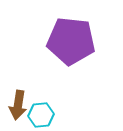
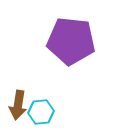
cyan hexagon: moved 3 px up
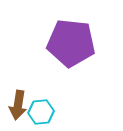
purple pentagon: moved 2 px down
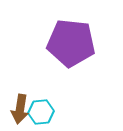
brown arrow: moved 2 px right, 4 px down
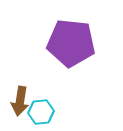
brown arrow: moved 8 px up
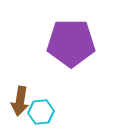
purple pentagon: rotated 6 degrees counterclockwise
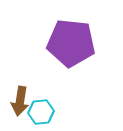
purple pentagon: rotated 6 degrees clockwise
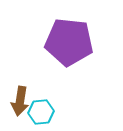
purple pentagon: moved 2 px left, 1 px up
